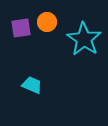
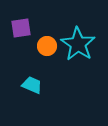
orange circle: moved 24 px down
cyan star: moved 6 px left, 5 px down
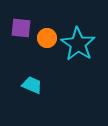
purple square: rotated 15 degrees clockwise
orange circle: moved 8 px up
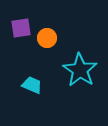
purple square: rotated 15 degrees counterclockwise
cyan star: moved 2 px right, 26 px down
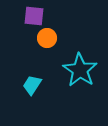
purple square: moved 13 px right, 12 px up; rotated 15 degrees clockwise
cyan trapezoid: rotated 80 degrees counterclockwise
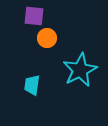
cyan star: rotated 12 degrees clockwise
cyan trapezoid: rotated 25 degrees counterclockwise
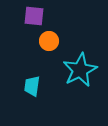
orange circle: moved 2 px right, 3 px down
cyan trapezoid: moved 1 px down
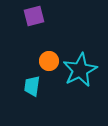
purple square: rotated 20 degrees counterclockwise
orange circle: moved 20 px down
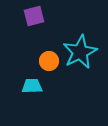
cyan star: moved 18 px up
cyan trapezoid: rotated 80 degrees clockwise
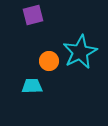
purple square: moved 1 px left, 1 px up
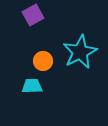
purple square: rotated 15 degrees counterclockwise
orange circle: moved 6 px left
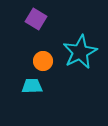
purple square: moved 3 px right, 4 px down; rotated 30 degrees counterclockwise
